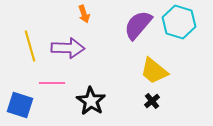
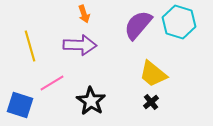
purple arrow: moved 12 px right, 3 px up
yellow trapezoid: moved 1 px left, 3 px down
pink line: rotated 30 degrees counterclockwise
black cross: moved 1 px left, 1 px down
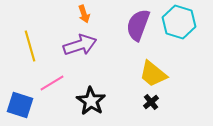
purple semicircle: rotated 20 degrees counterclockwise
purple arrow: rotated 20 degrees counterclockwise
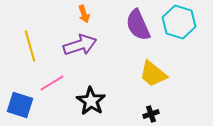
purple semicircle: rotated 44 degrees counterclockwise
black cross: moved 12 px down; rotated 21 degrees clockwise
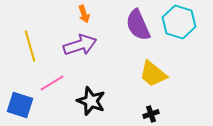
black star: rotated 12 degrees counterclockwise
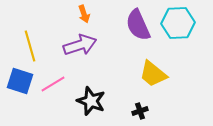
cyan hexagon: moved 1 px left, 1 px down; rotated 20 degrees counterclockwise
pink line: moved 1 px right, 1 px down
blue square: moved 24 px up
black cross: moved 11 px left, 3 px up
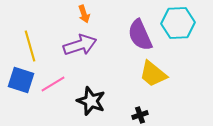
purple semicircle: moved 2 px right, 10 px down
blue square: moved 1 px right, 1 px up
black cross: moved 4 px down
